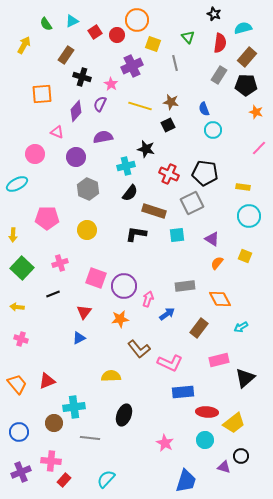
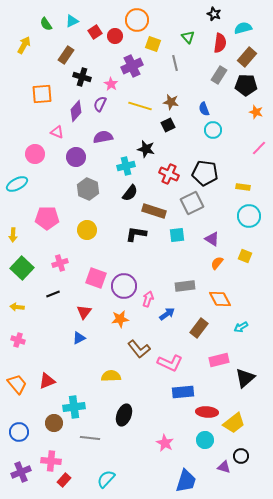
red circle at (117, 35): moved 2 px left, 1 px down
pink cross at (21, 339): moved 3 px left, 1 px down
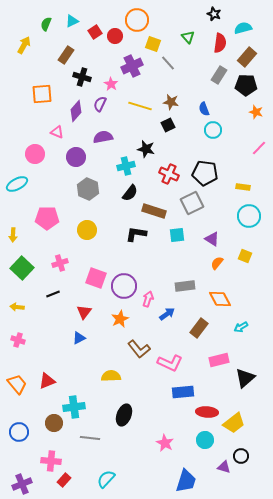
green semicircle at (46, 24): rotated 56 degrees clockwise
gray line at (175, 63): moved 7 px left; rotated 28 degrees counterclockwise
orange star at (120, 319): rotated 18 degrees counterclockwise
purple cross at (21, 472): moved 1 px right, 12 px down
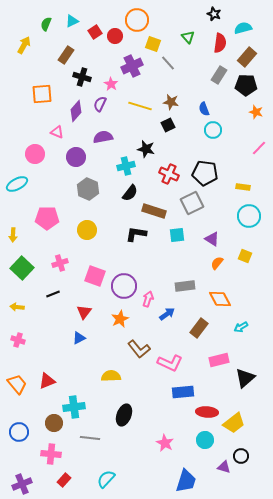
pink square at (96, 278): moved 1 px left, 2 px up
pink cross at (51, 461): moved 7 px up
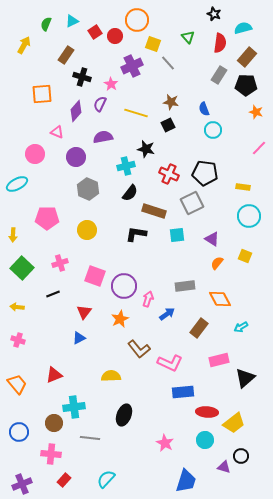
yellow line at (140, 106): moved 4 px left, 7 px down
red triangle at (47, 381): moved 7 px right, 6 px up
